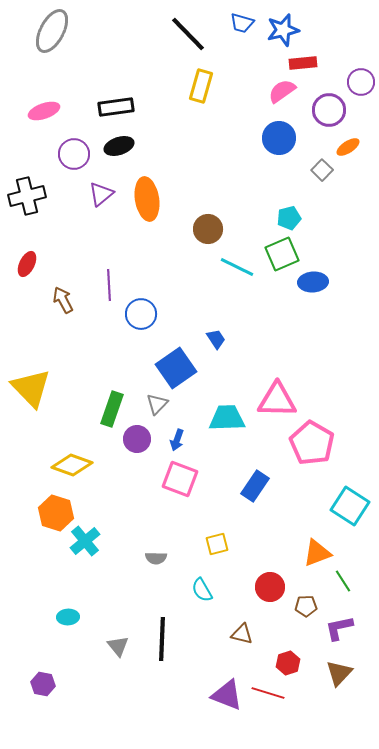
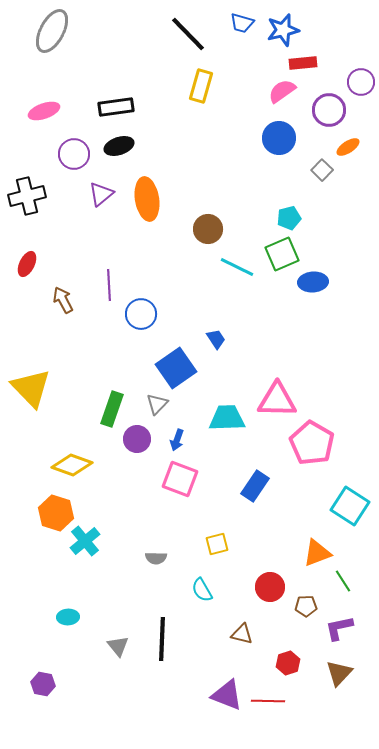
red line at (268, 693): moved 8 px down; rotated 16 degrees counterclockwise
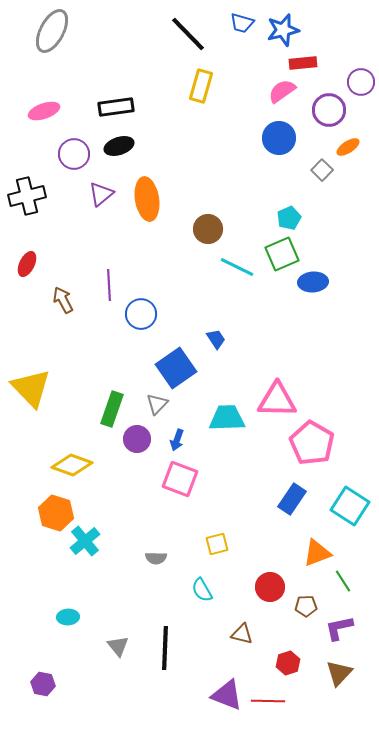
cyan pentagon at (289, 218): rotated 10 degrees counterclockwise
blue rectangle at (255, 486): moved 37 px right, 13 px down
black line at (162, 639): moved 3 px right, 9 px down
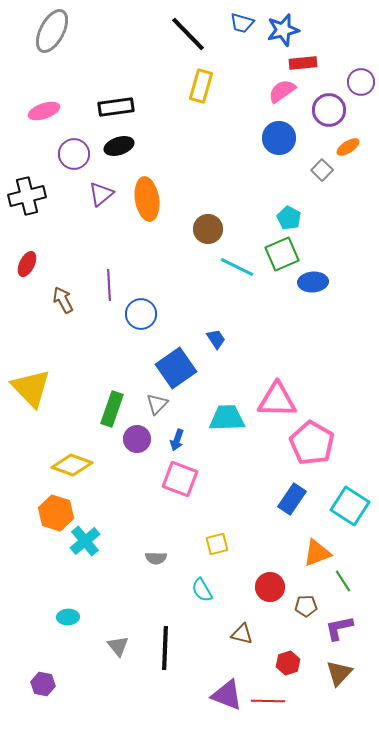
cyan pentagon at (289, 218): rotated 20 degrees counterclockwise
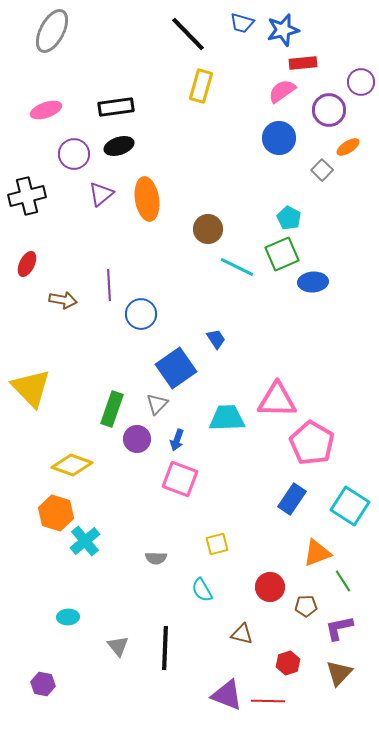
pink ellipse at (44, 111): moved 2 px right, 1 px up
brown arrow at (63, 300): rotated 128 degrees clockwise
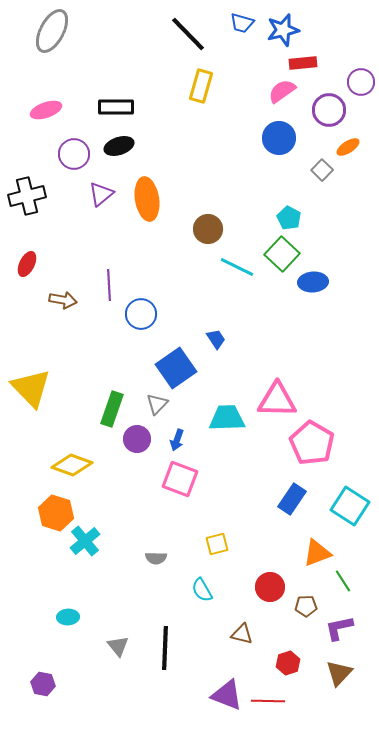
black rectangle at (116, 107): rotated 8 degrees clockwise
green square at (282, 254): rotated 24 degrees counterclockwise
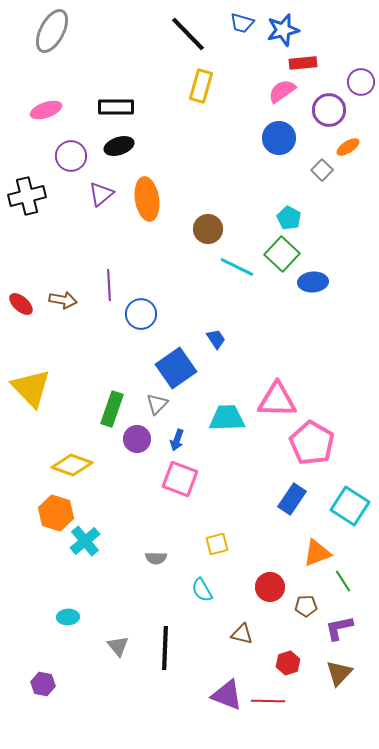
purple circle at (74, 154): moved 3 px left, 2 px down
red ellipse at (27, 264): moved 6 px left, 40 px down; rotated 75 degrees counterclockwise
